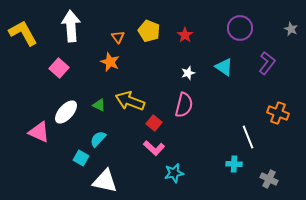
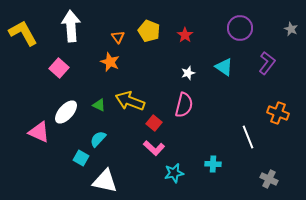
cyan cross: moved 21 px left
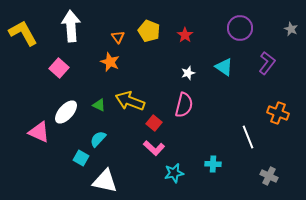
gray cross: moved 3 px up
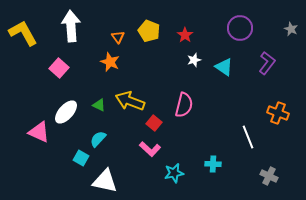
white star: moved 6 px right, 13 px up
pink L-shape: moved 4 px left, 1 px down
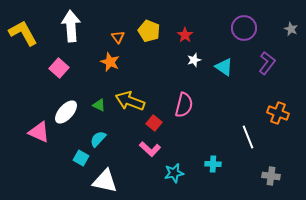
purple circle: moved 4 px right
gray cross: moved 2 px right; rotated 18 degrees counterclockwise
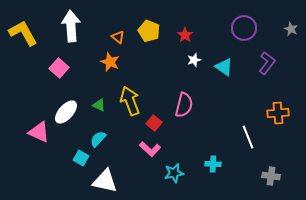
orange triangle: rotated 16 degrees counterclockwise
yellow arrow: rotated 48 degrees clockwise
orange cross: rotated 25 degrees counterclockwise
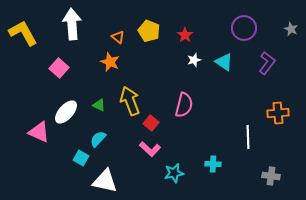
white arrow: moved 1 px right, 2 px up
cyan triangle: moved 5 px up
red square: moved 3 px left
white line: rotated 20 degrees clockwise
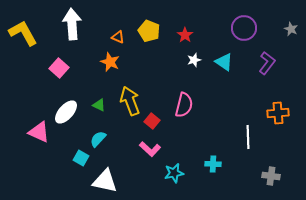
orange triangle: rotated 16 degrees counterclockwise
red square: moved 1 px right, 2 px up
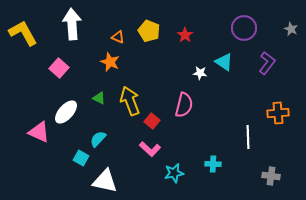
white star: moved 6 px right, 13 px down; rotated 24 degrees clockwise
green triangle: moved 7 px up
